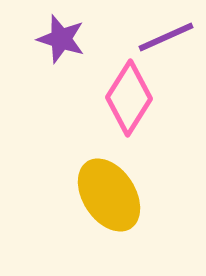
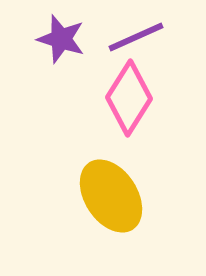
purple line: moved 30 px left
yellow ellipse: moved 2 px right, 1 px down
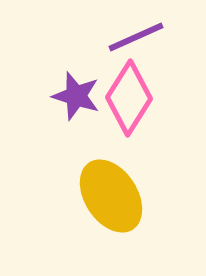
purple star: moved 15 px right, 57 px down
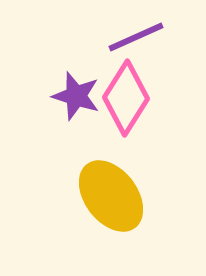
pink diamond: moved 3 px left
yellow ellipse: rotated 4 degrees counterclockwise
